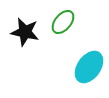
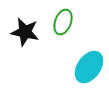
green ellipse: rotated 20 degrees counterclockwise
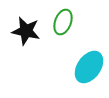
black star: moved 1 px right, 1 px up
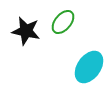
green ellipse: rotated 20 degrees clockwise
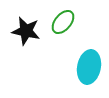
cyan ellipse: rotated 24 degrees counterclockwise
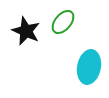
black star: rotated 12 degrees clockwise
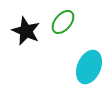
cyan ellipse: rotated 12 degrees clockwise
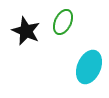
green ellipse: rotated 15 degrees counterclockwise
